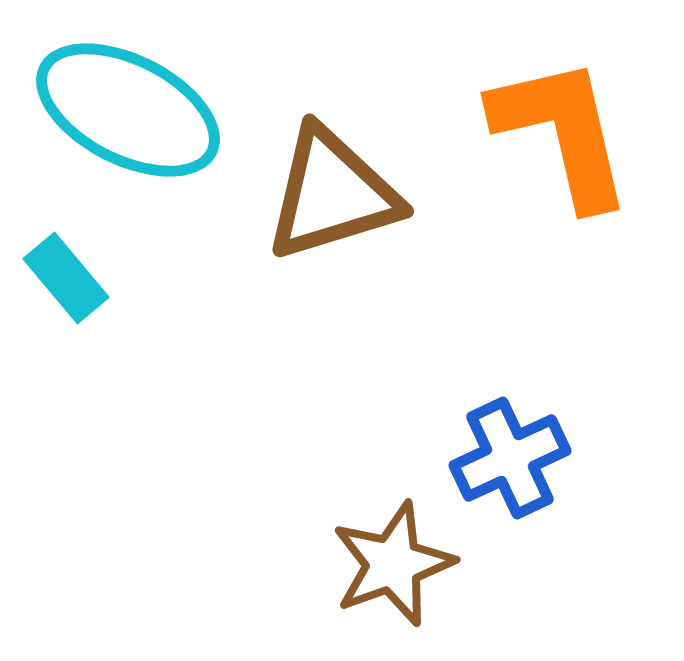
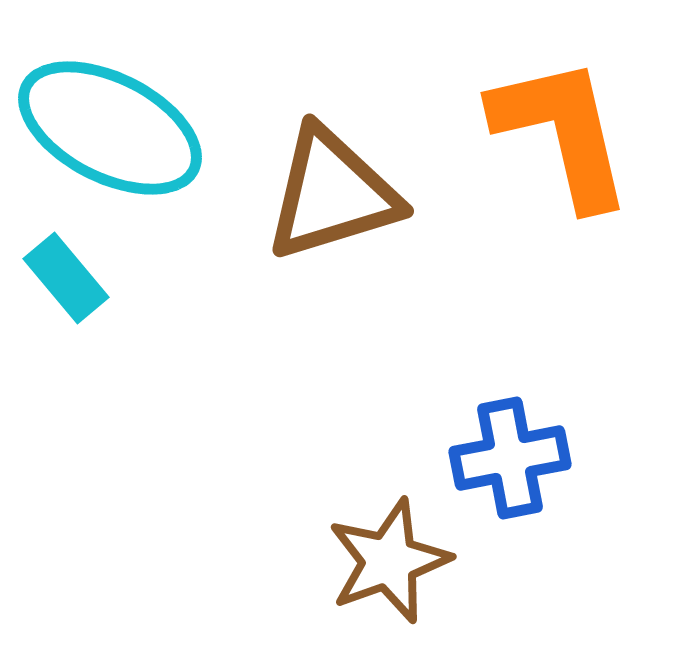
cyan ellipse: moved 18 px left, 18 px down
blue cross: rotated 14 degrees clockwise
brown star: moved 4 px left, 3 px up
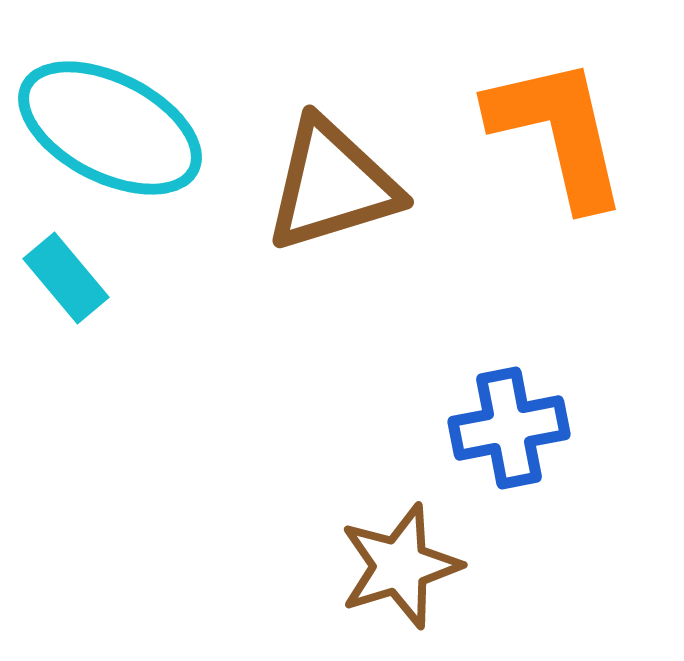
orange L-shape: moved 4 px left
brown triangle: moved 9 px up
blue cross: moved 1 px left, 30 px up
brown star: moved 11 px right, 5 px down; rotated 3 degrees clockwise
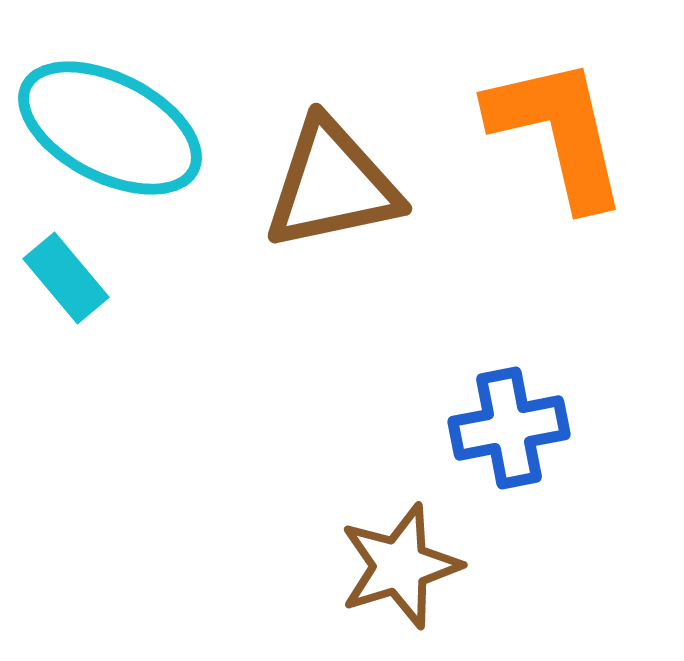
brown triangle: rotated 5 degrees clockwise
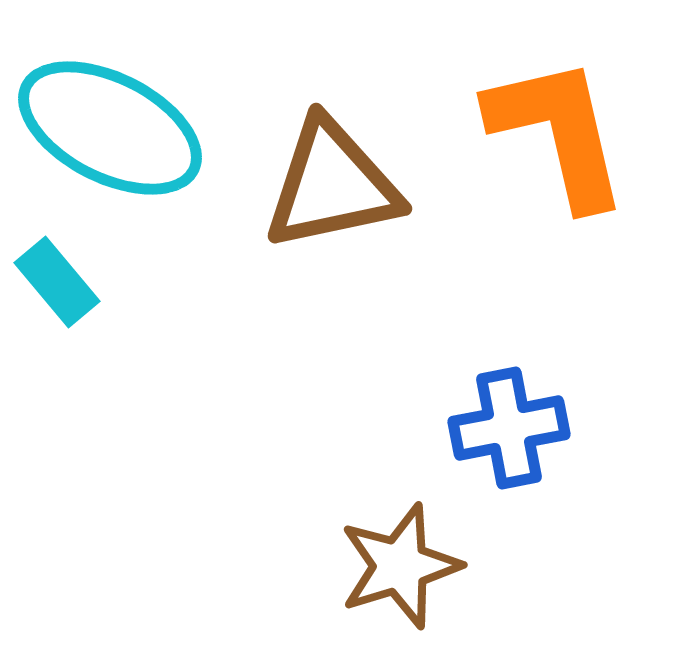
cyan rectangle: moved 9 px left, 4 px down
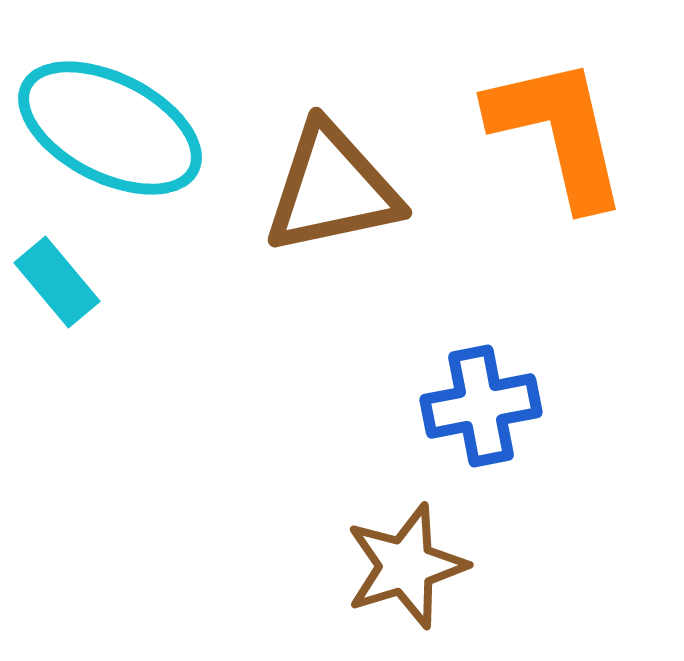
brown triangle: moved 4 px down
blue cross: moved 28 px left, 22 px up
brown star: moved 6 px right
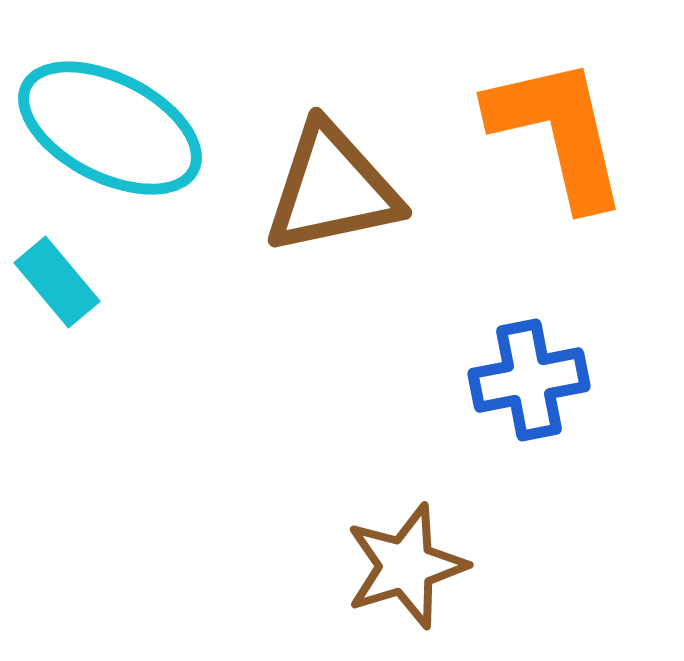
blue cross: moved 48 px right, 26 px up
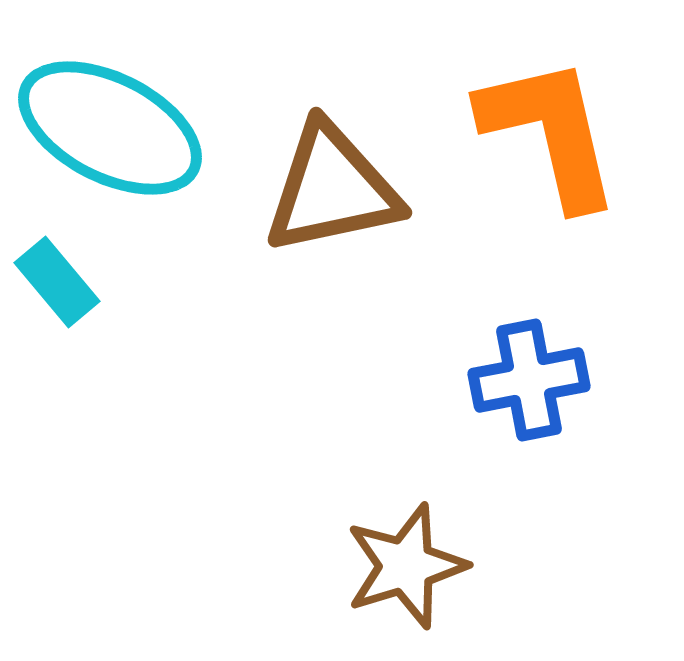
orange L-shape: moved 8 px left
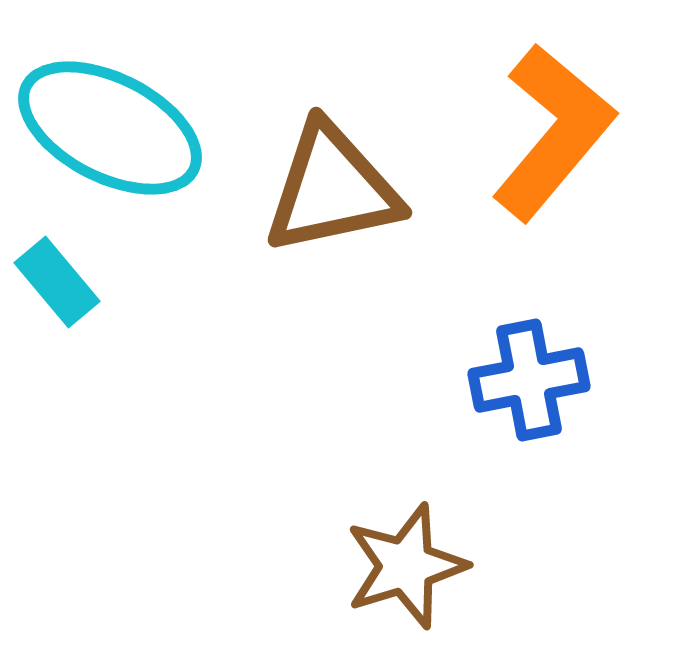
orange L-shape: moved 3 px right; rotated 53 degrees clockwise
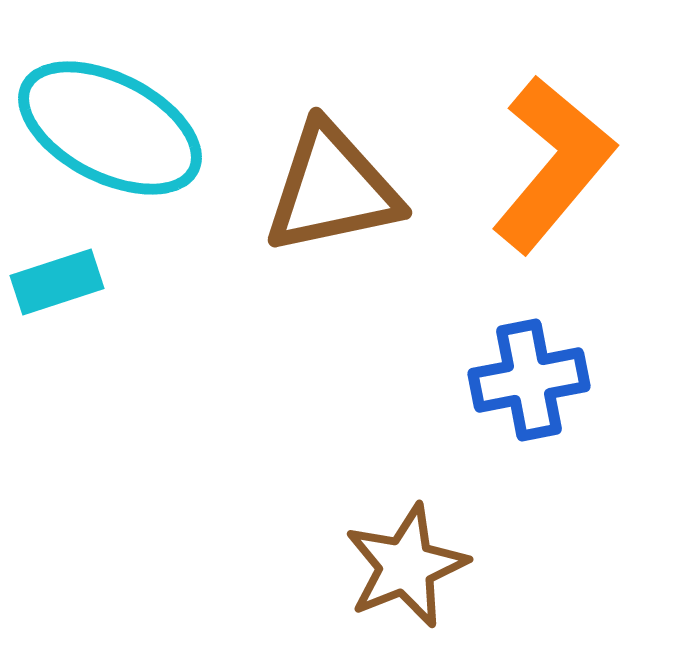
orange L-shape: moved 32 px down
cyan rectangle: rotated 68 degrees counterclockwise
brown star: rotated 5 degrees counterclockwise
